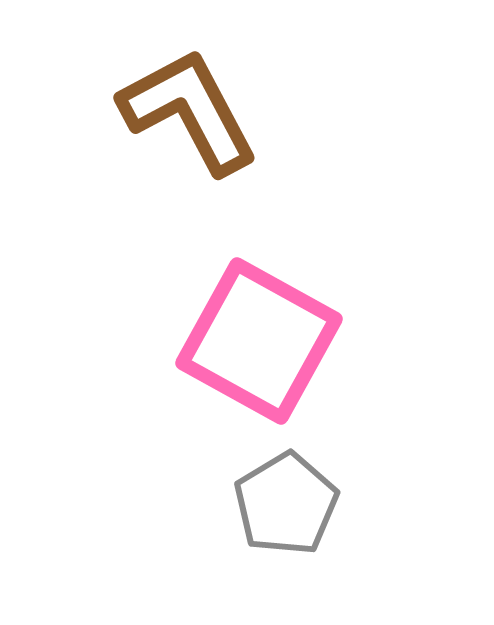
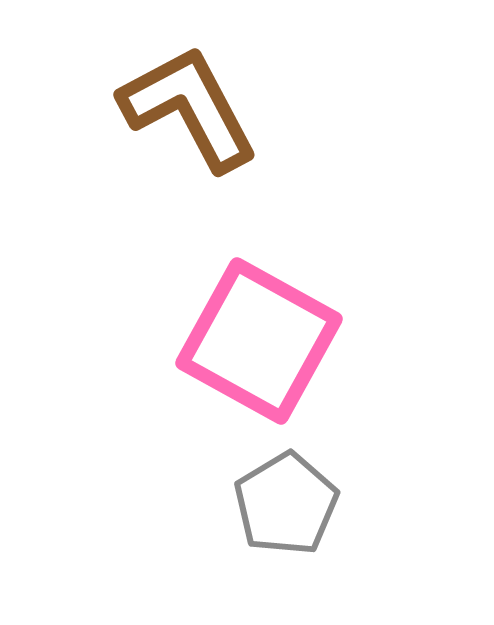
brown L-shape: moved 3 px up
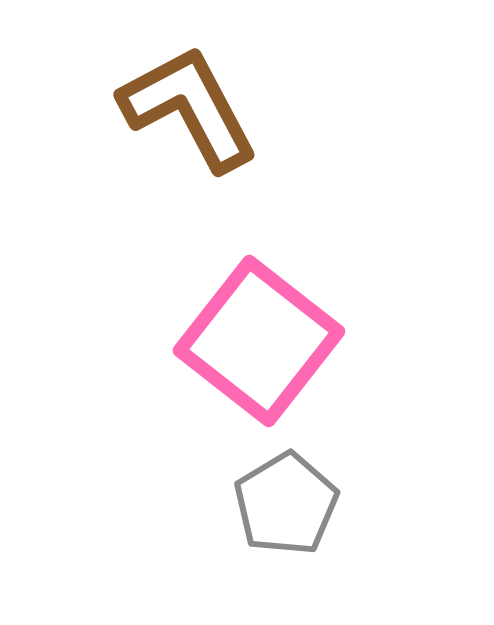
pink square: rotated 9 degrees clockwise
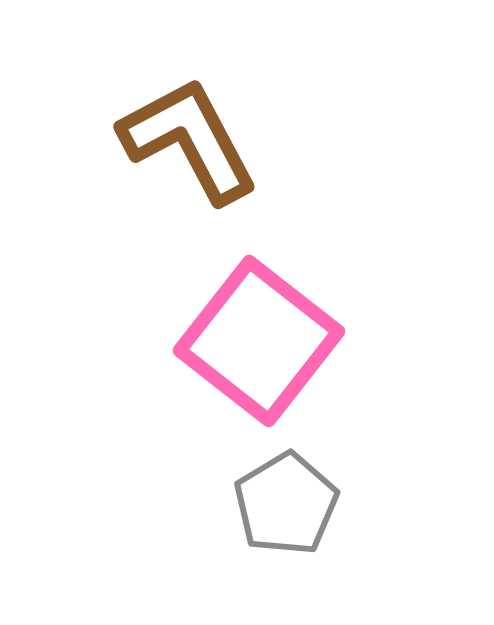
brown L-shape: moved 32 px down
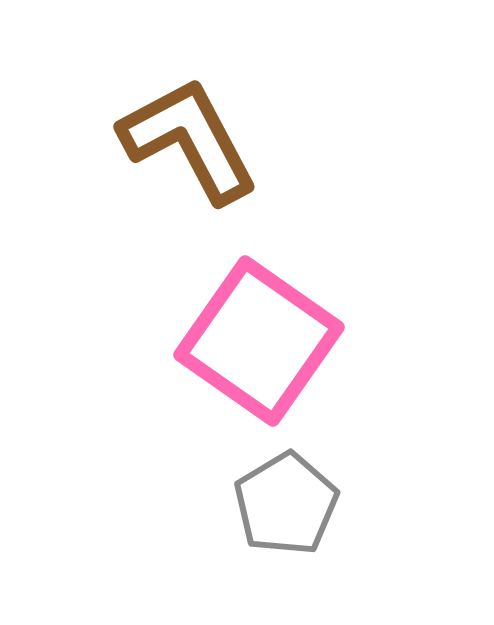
pink square: rotated 3 degrees counterclockwise
